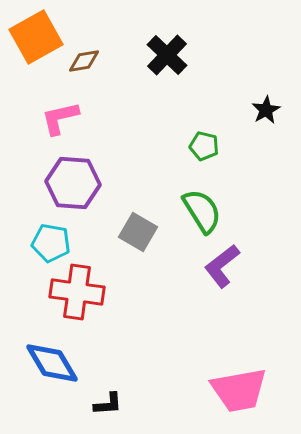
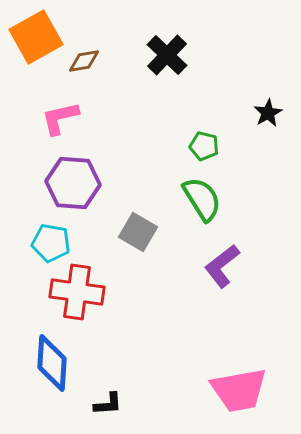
black star: moved 2 px right, 3 px down
green semicircle: moved 12 px up
blue diamond: rotated 34 degrees clockwise
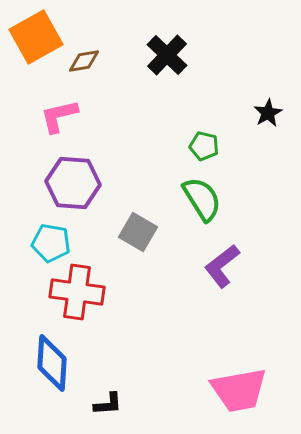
pink L-shape: moved 1 px left, 2 px up
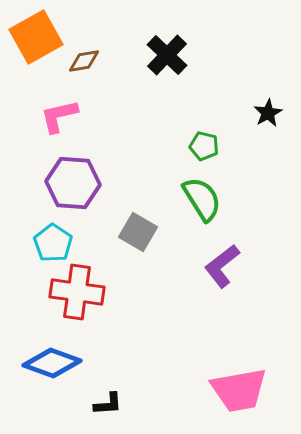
cyan pentagon: moved 2 px right; rotated 24 degrees clockwise
blue diamond: rotated 74 degrees counterclockwise
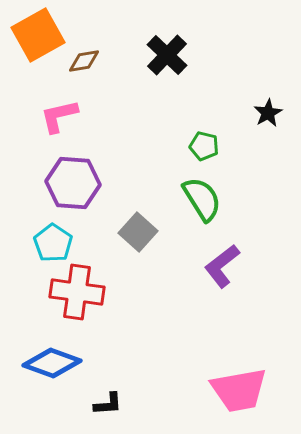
orange square: moved 2 px right, 2 px up
gray square: rotated 12 degrees clockwise
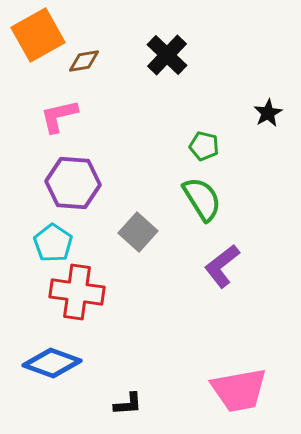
black L-shape: moved 20 px right
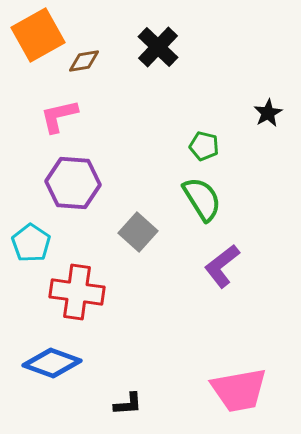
black cross: moved 9 px left, 8 px up
cyan pentagon: moved 22 px left
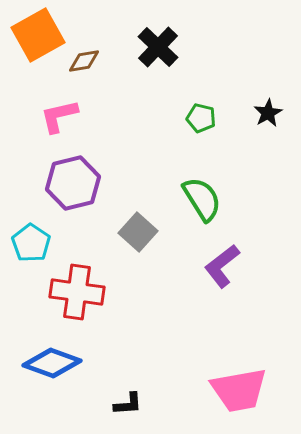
green pentagon: moved 3 px left, 28 px up
purple hexagon: rotated 18 degrees counterclockwise
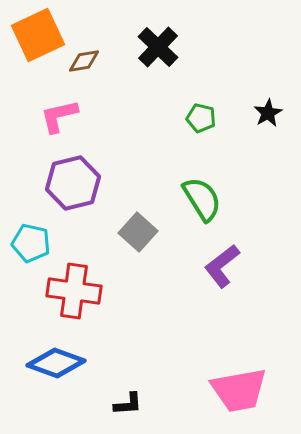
orange square: rotated 4 degrees clockwise
cyan pentagon: rotated 21 degrees counterclockwise
red cross: moved 3 px left, 1 px up
blue diamond: moved 4 px right
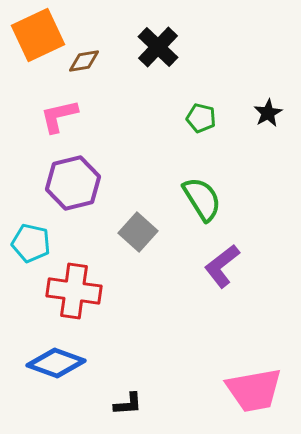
pink trapezoid: moved 15 px right
